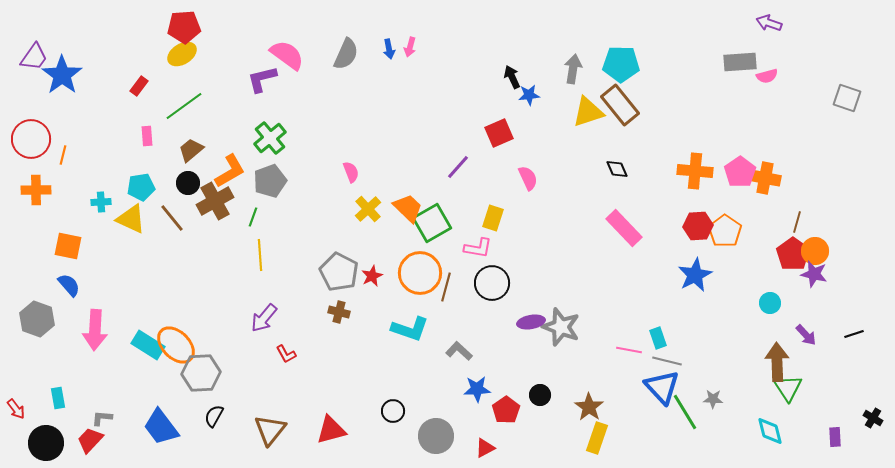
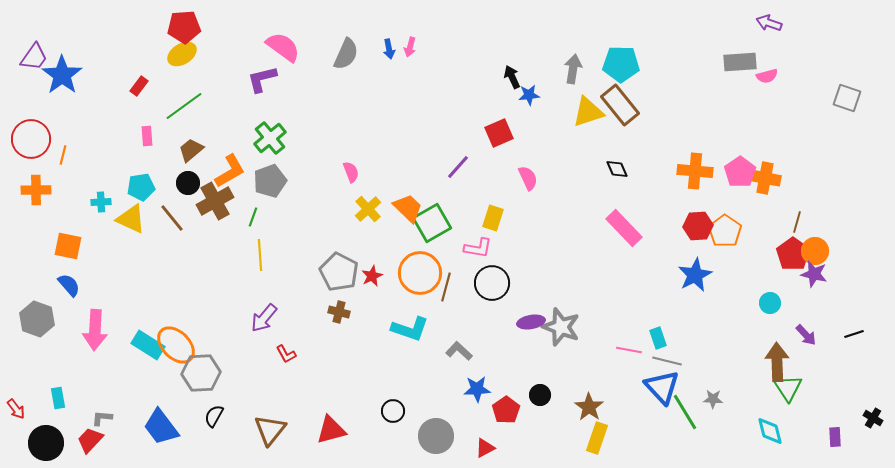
pink semicircle at (287, 55): moved 4 px left, 8 px up
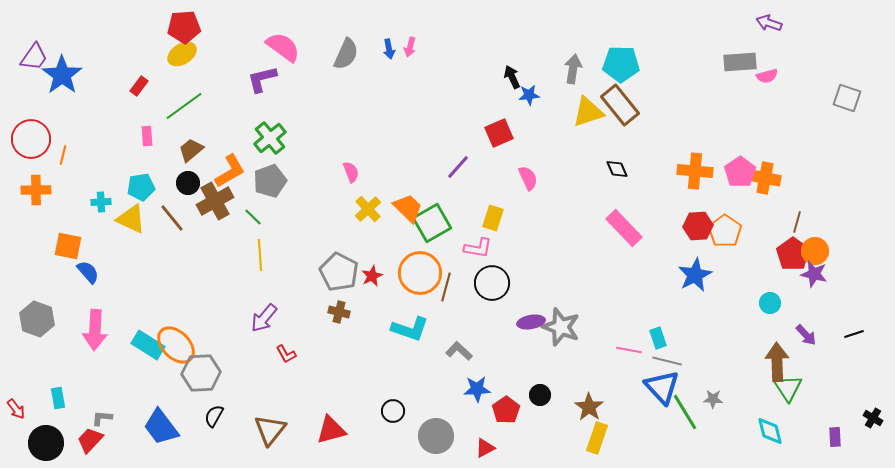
green line at (253, 217): rotated 66 degrees counterclockwise
blue semicircle at (69, 285): moved 19 px right, 13 px up
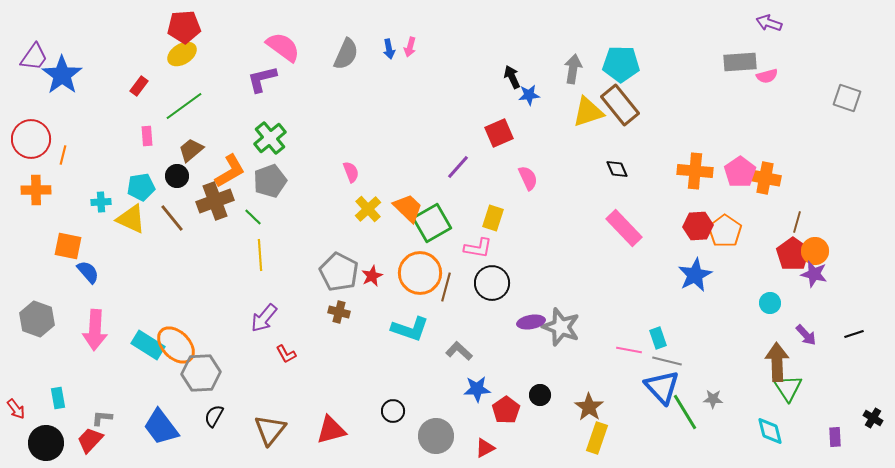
black circle at (188, 183): moved 11 px left, 7 px up
brown cross at (215, 201): rotated 9 degrees clockwise
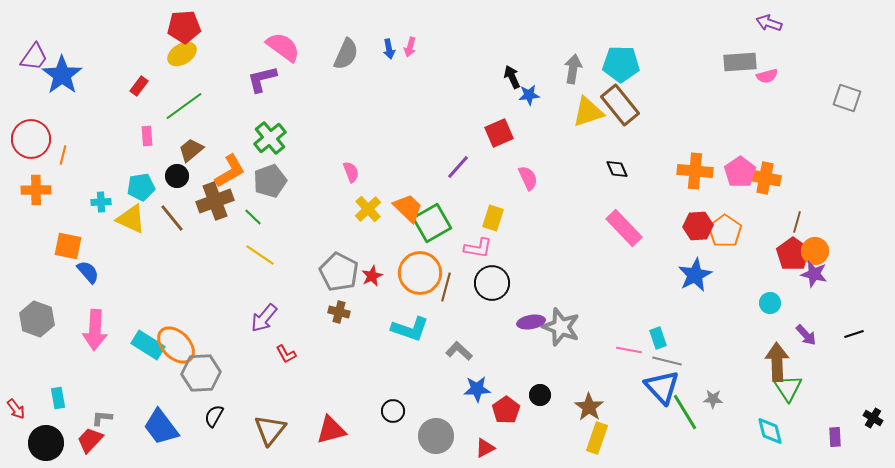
yellow line at (260, 255): rotated 52 degrees counterclockwise
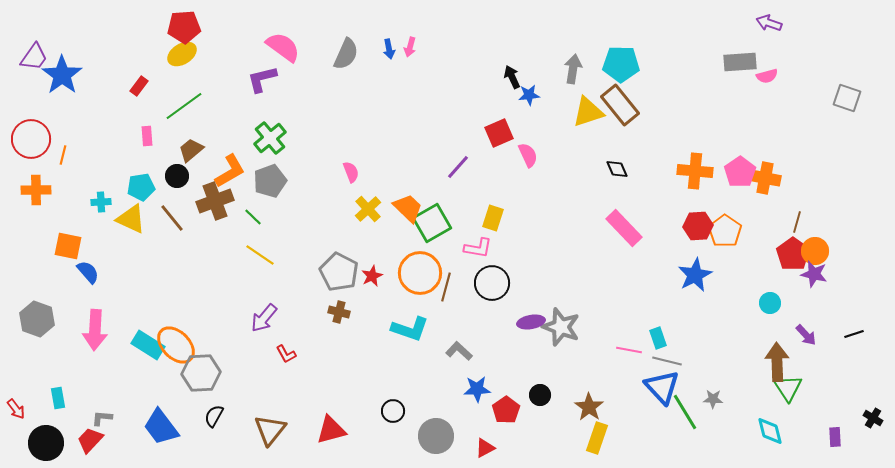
pink semicircle at (528, 178): moved 23 px up
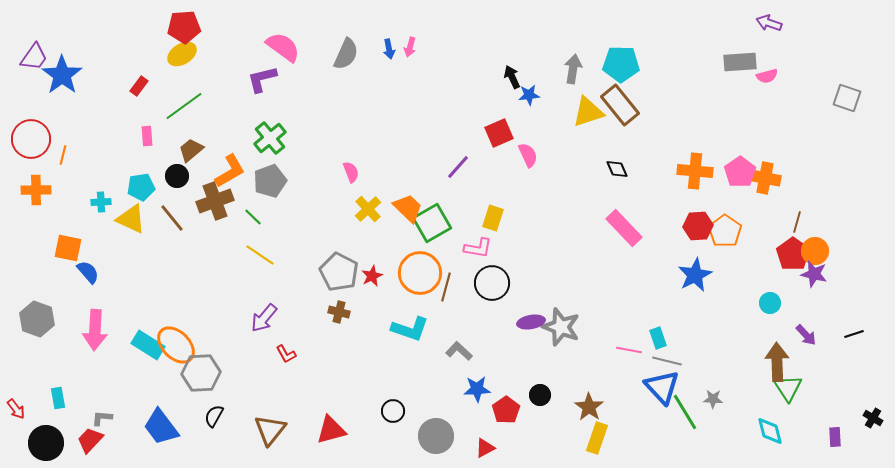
orange square at (68, 246): moved 2 px down
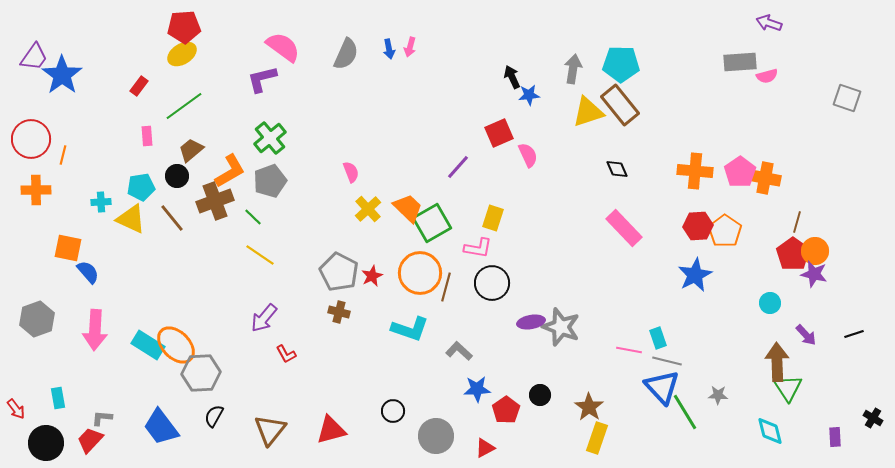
gray hexagon at (37, 319): rotated 20 degrees clockwise
gray star at (713, 399): moved 5 px right, 4 px up
